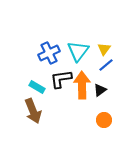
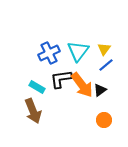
orange arrow: rotated 144 degrees clockwise
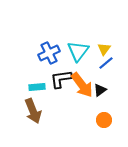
blue line: moved 2 px up
cyan rectangle: rotated 35 degrees counterclockwise
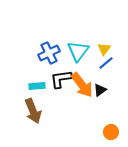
cyan rectangle: moved 1 px up
orange circle: moved 7 px right, 12 px down
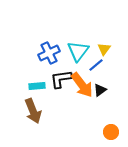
blue line: moved 10 px left, 2 px down
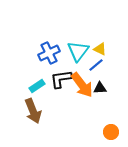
yellow triangle: moved 4 px left; rotated 40 degrees counterclockwise
cyan rectangle: rotated 28 degrees counterclockwise
black triangle: moved 2 px up; rotated 32 degrees clockwise
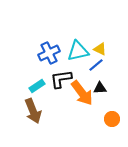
cyan triangle: rotated 40 degrees clockwise
orange arrow: moved 8 px down
orange circle: moved 1 px right, 13 px up
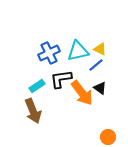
black triangle: rotated 40 degrees clockwise
orange circle: moved 4 px left, 18 px down
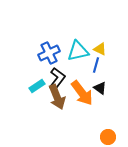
blue line: rotated 35 degrees counterclockwise
black L-shape: moved 4 px left; rotated 135 degrees clockwise
brown arrow: moved 24 px right, 14 px up
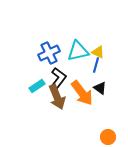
yellow triangle: moved 2 px left, 3 px down
black L-shape: moved 1 px right
